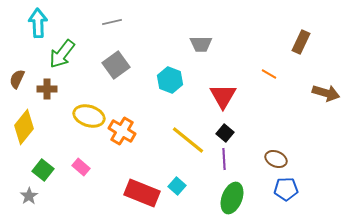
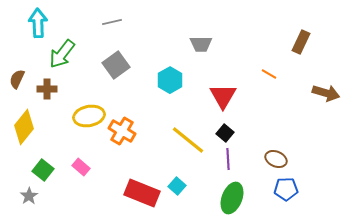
cyan hexagon: rotated 10 degrees clockwise
yellow ellipse: rotated 28 degrees counterclockwise
purple line: moved 4 px right
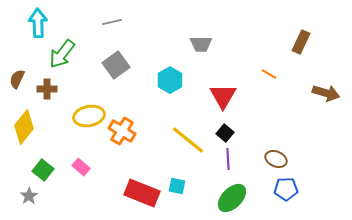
cyan square: rotated 30 degrees counterclockwise
green ellipse: rotated 24 degrees clockwise
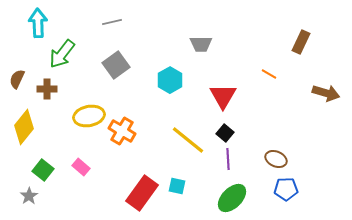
red rectangle: rotated 76 degrees counterclockwise
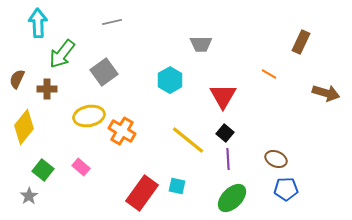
gray square: moved 12 px left, 7 px down
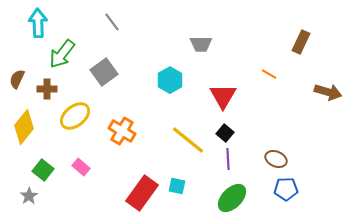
gray line: rotated 66 degrees clockwise
brown arrow: moved 2 px right, 1 px up
yellow ellipse: moved 14 px left; rotated 28 degrees counterclockwise
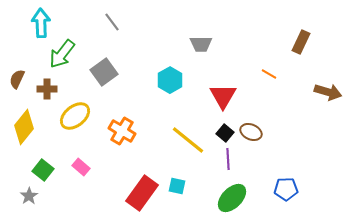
cyan arrow: moved 3 px right
brown ellipse: moved 25 px left, 27 px up
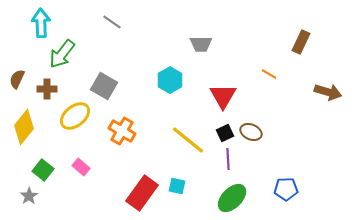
gray line: rotated 18 degrees counterclockwise
gray square: moved 14 px down; rotated 24 degrees counterclockwise
black square: rotated 24 degrees clockwise
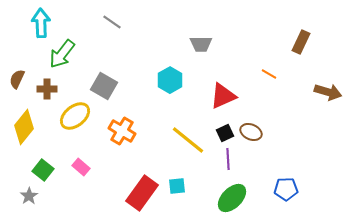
red triangle: rotated 36 degrees clockwise
cyan square: rotated 18 degrees counterclockwise
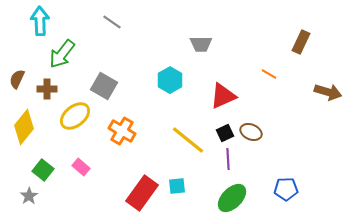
cyan arrow: moved 1 px left, 2 px up
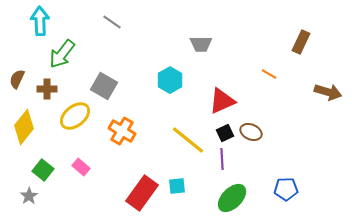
red triangle: moved 1 px left, 5 px down
purple line: moved 6 px left
